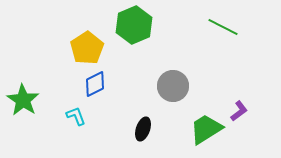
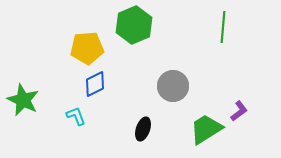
green line: rotated 68 degrees clockwise
yellow pentagon: rotated 28 degrees clockwise
green star: rotated 8 degrees counterclockwise
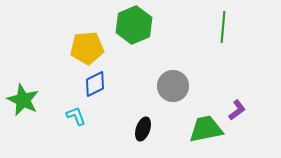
purple L-shape: moved 2 px left, 1 px up
green trapezoid: rotated 21 degrees clockwise
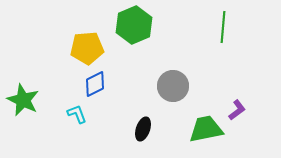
cyan L-shape: moved 1 px right, 2 px up
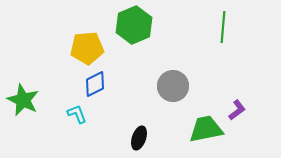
black ellipse: moved 4 px left, 9 px down
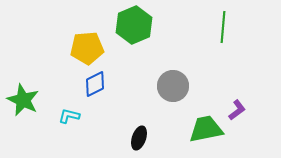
cyan L-shape: moved 8 px left, 2 px down; rotated 55 degrees counterclockwise
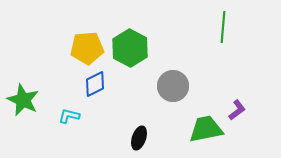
green hexagon: moved 4 px left, 23 px down; rotated 9 degrees counterclockwise
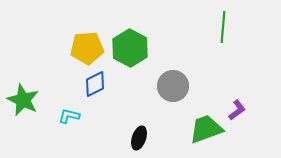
green trapezoid: rotated 9 degrees counterclockwise
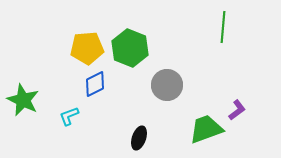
green hexagon: rotated 6 degrees counterclockwise
gray circle: moved 6 px left, 1 px up
cyan L-shape: rotated 35 degrees counterclockwise
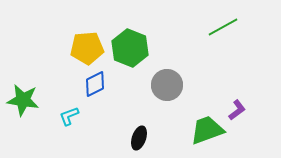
green line: rotated 56 degrees clockwise
green star: rotated 16 degrees counterclockwise
green trapezoid: moved 1 px right, 1 px down
